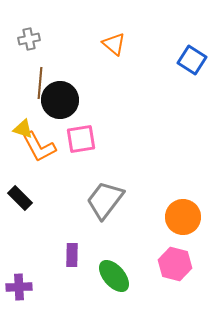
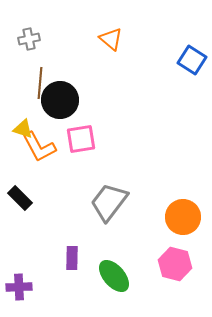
orange triangle: moved 3 px left, 5 px up
gray trapezoid: moved 4 px right, 2 px down
purple rectangle: moved 3 px down
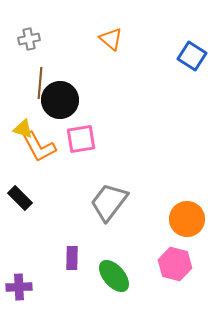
blue square: moved 4 px up
orange circle: moved 4 px right, 2 px down
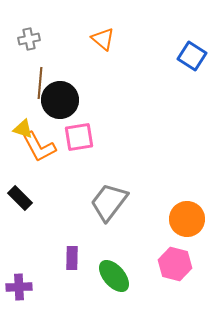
orange triangle: moved 8 px left
pink square: moved 2 px left, 2 px up
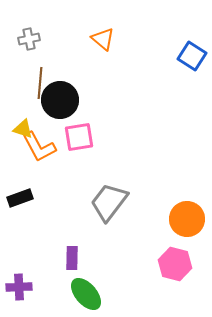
black rectangle: rotated 65 degrees counterclockwise
green ellipse: moved 28 px left, 18 px down
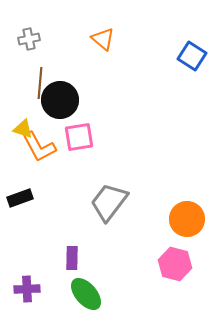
purple cross: moved 8 px right, 2 px down
